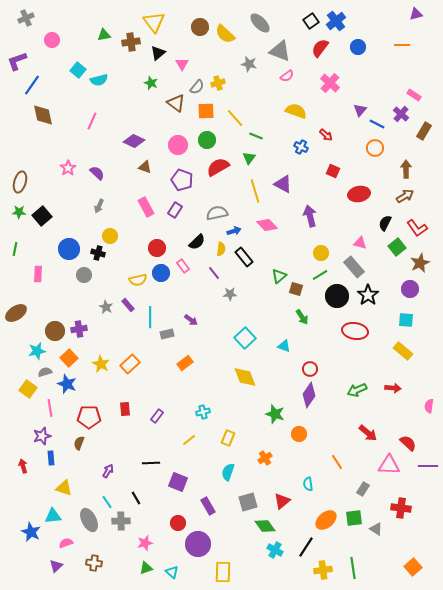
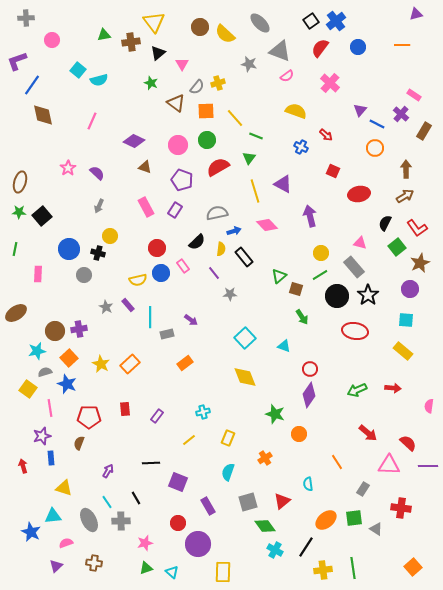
gray cross at (26, 18): rotated 21 degrees clockwise
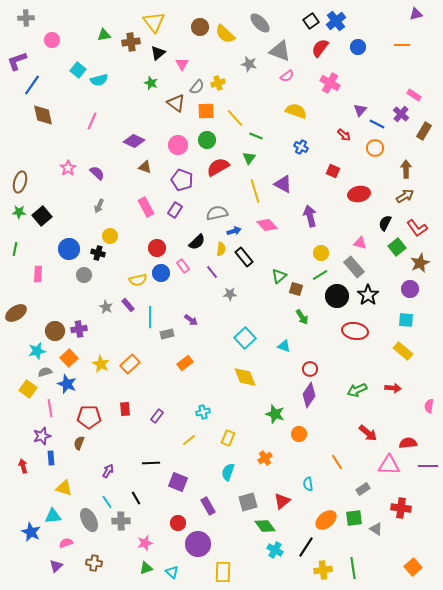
pink cross at (330, 83): rotated 12 degrees counterclockwise
red arrow at (326, 135): moved 18 px right
purple line at (214, 273): moved 2 px left, 1 px up
red semicircle at (408, 443): rotated 48 degrees counterclockwise
gray rectangle at (363, 489): rotated 24 degrees clockwise
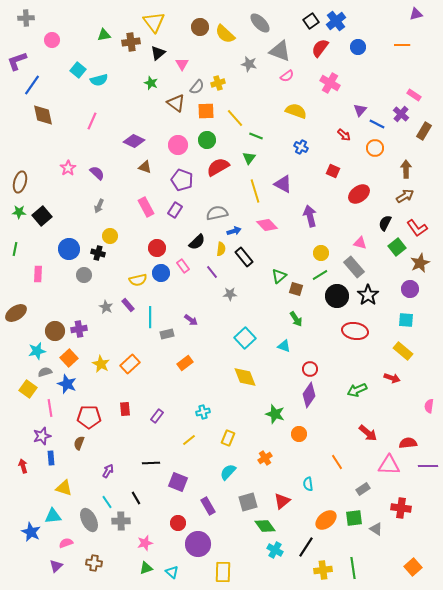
red ellipse at (359, 194): rotated 25 degrees counterclockwise
green arrow at (302, 317): moved 6 px left, 2 px down
red arrow at (393, 388): moved 1 px left, 10 px up; rotated 14 degrees clockwise
cyan semicircle at (228, 472): rotated 24 degrees clockwise
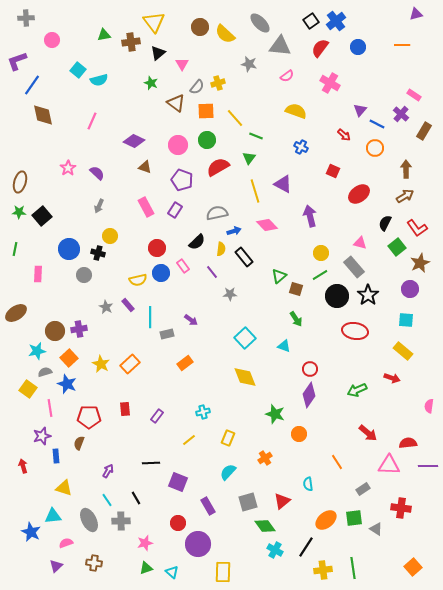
gray triangle at (280, 51): moved 5 px up; rotated 15 degrees counterclockwise
blue rectangle at (51, 458): moved 5 px right, 2 px up
cyan line at (107, 502): moved 2 px up
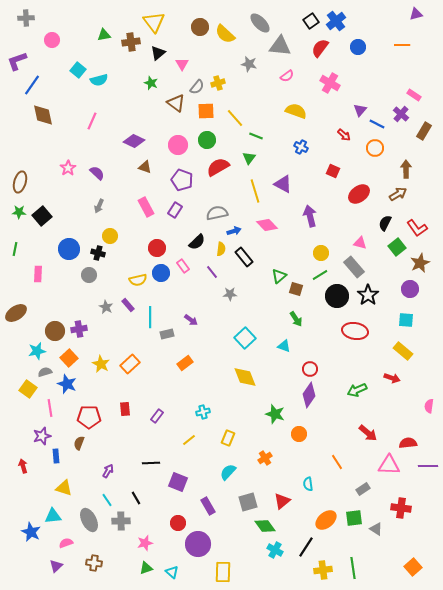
brown arrow at (405, 196): moved 7 px left, 2 px up
gray circle at (84, 275): moved 5 px right
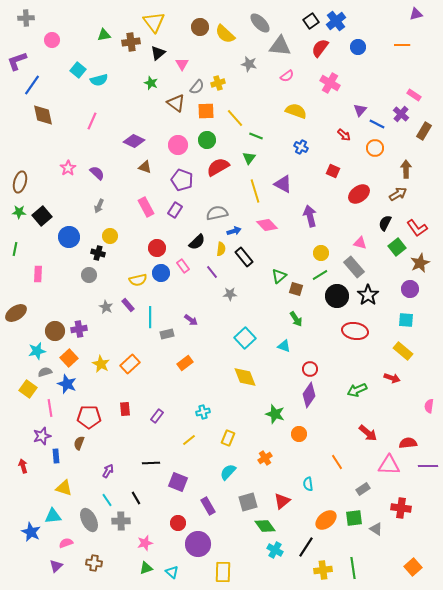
blue circle at (69, 249): moved 12 px up
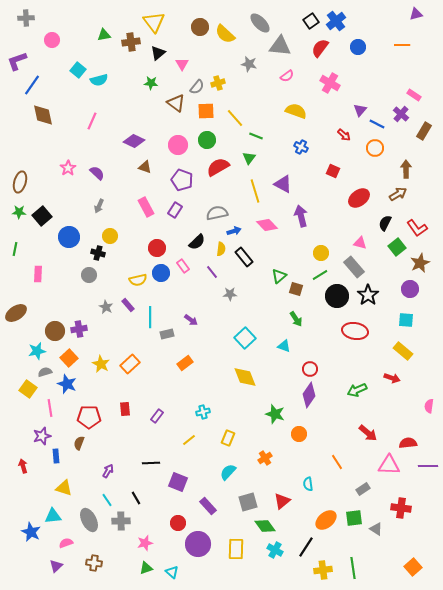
green star at (151, 83): rotated 16 degrees counterclockwise
red ellipse at (359, 194): moved 4 px down
purple arrow at (310, 216): moved 9 px left
purple rectangle at (208, 506): rotated 12 degrees counterclockwise
yellow rectangle at (223, 572): moved 13 px right, 23 px up
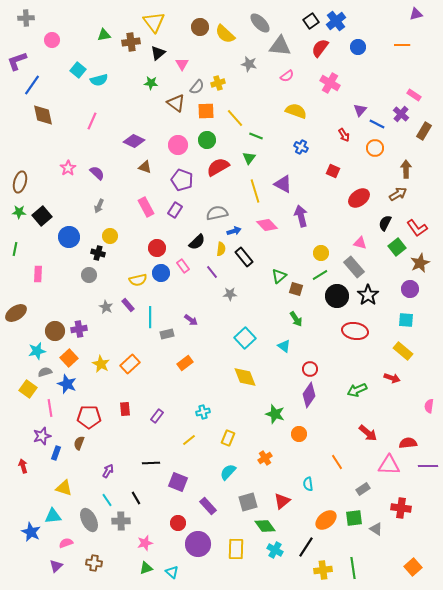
red arrow at (344, 135): rotated 16 degrees clockwise
cyan triangle at (284, 346): rotated 16 degrees clockwise
blue rectangle at (56, 456): moved 3 px up; rotated 24 degrees clockwise
